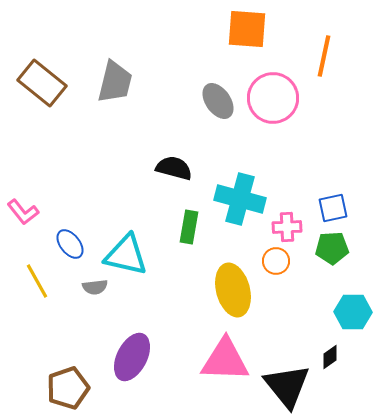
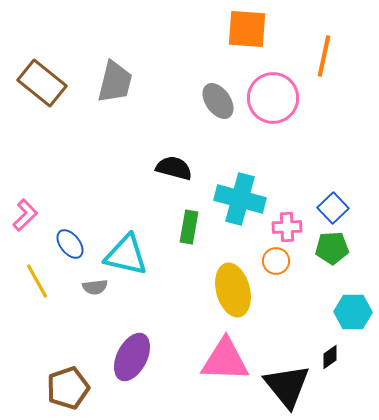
blue square: rotated 32 degrees counterclockwise
pink L-shape: moved 2 px right, 3 px down; rotated 96 degrees counterclockwise
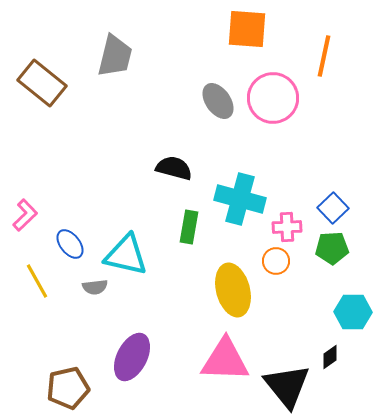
gray trapezoid: moved 26 px up
brown pentagon: rotated 6 degrees clockwise
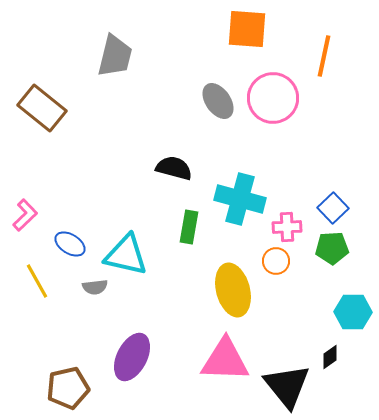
brown rectangle: moved 25 px down
blue ellipse: rotated 20 degrees counterclockwise
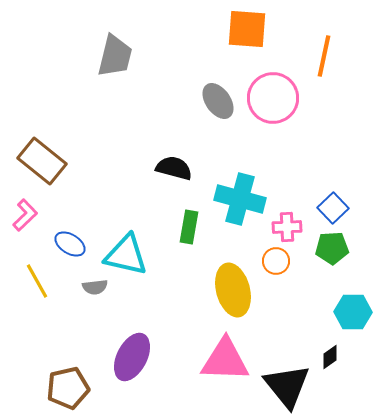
brown rectangle: moved 53 px down
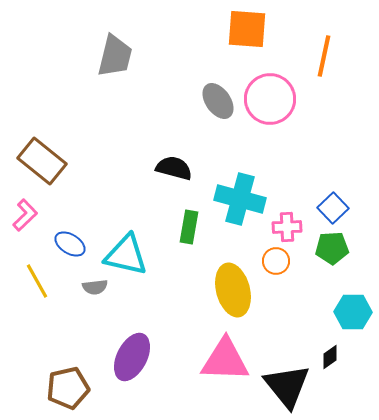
pink circle: moved 3 px left, 1 px down
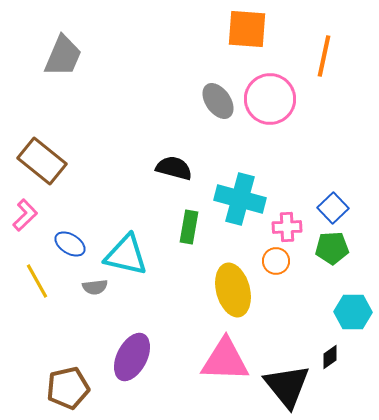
gray trapezoid: moved 52 px left; rotated 9 degrees clockwise
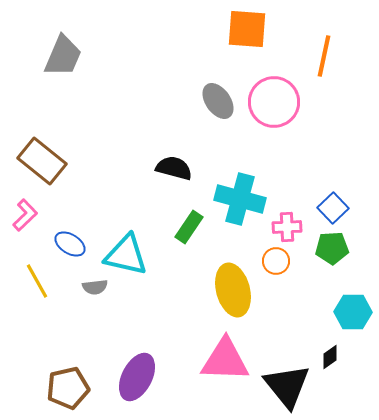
pink circle: moved 4 px right, 3 px down
green rectangle: rotated 24 degrees clockwise
purple ellipse: moved 5 px right, 20 px down
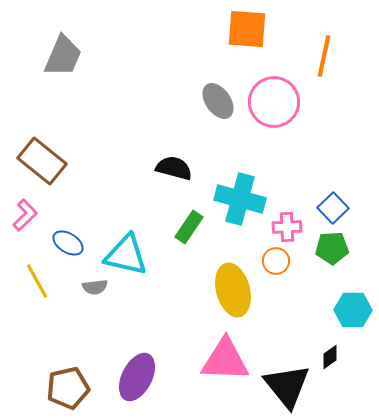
blue ellipse: moved 2 px left, 1 px up
cyan hexagon: moved 2 px up
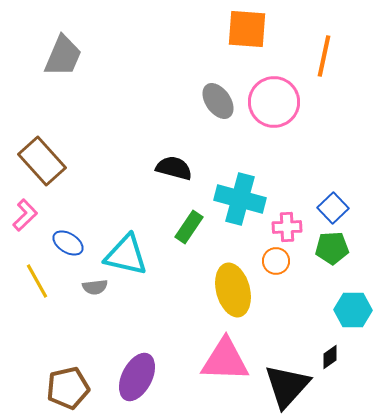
brown rectangle: rotated 9 degrees clockwise
black triangle: rotated 21 degrees clockwise
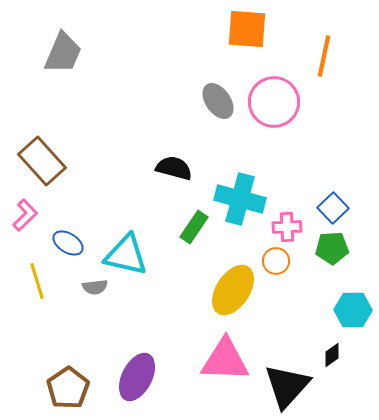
gray trapezoid: moved 3 px up
green rectangle: moved 5 px right
yellow line: rotated 12 degrees clockwise
yellow ellipse: rotated 48 degrees clockwise
black diamond: moved 2 px right, 2 px up
brown pentagon: rotated 21 degrees counterclockwise
